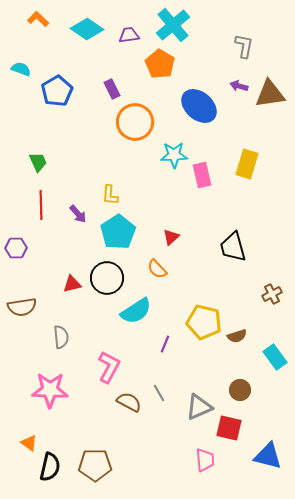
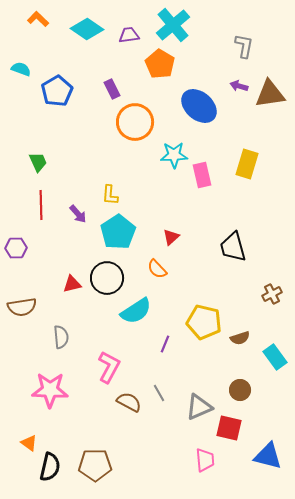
brown semicircle at (237, 336): moved 3 px right, 2 px down
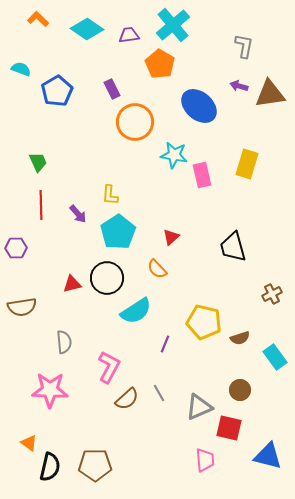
cyan star at (174, 155): rotated 12 degrees clockwise
gray semicircle at (61, 337): moved 3 px right, 5 px down
brown semicircle at (129, 402): moved 2 px left, 3 px up; rotated 110 degrees clockwise
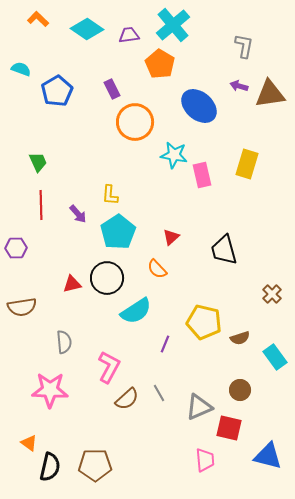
black trapezoid at (233, 247): moved 9 px left, 3 px down
brown cross at (272, 294): rotated 18 degrees counterclockwise
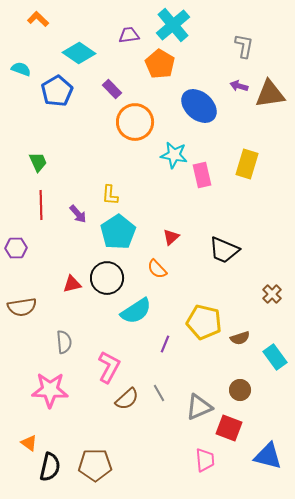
cyan diamond at (87, 29): moved 8 px left, 24 px down
purple rectangle at (112, 89): rotated 18 degrees counterclockwise
black trapezoid at (224, 250): rotated 52 degrees counterclockwise
red square at (229, 428): rotated 8 degrees clockwise
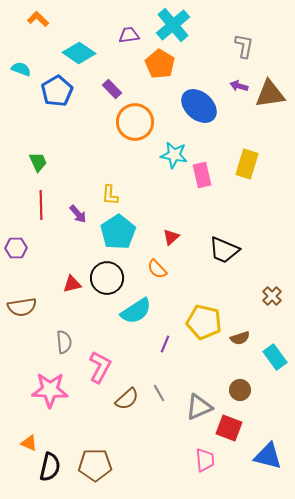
brown cross at (272, 294): moved 2 px down
pink L-shape at (109, 367): moved 9 px left
orange triangle at (29, 443): rotated 12 degrees counterclockwise
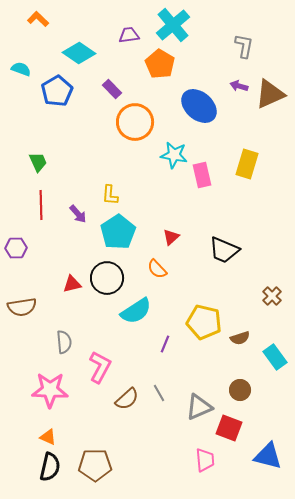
brown triangle at (270, 94): rotated 16 degrees counterclockwise
orange triangle at (29, 443): moved 19 px right, 6 px up
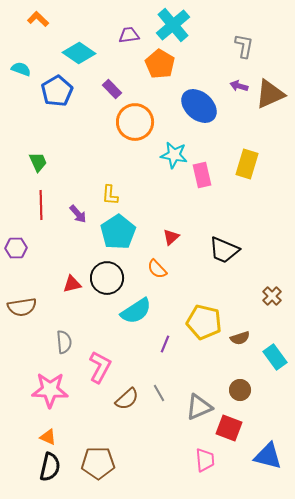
brown pentagon at (95, 465): moved 3 px right, 2 px up
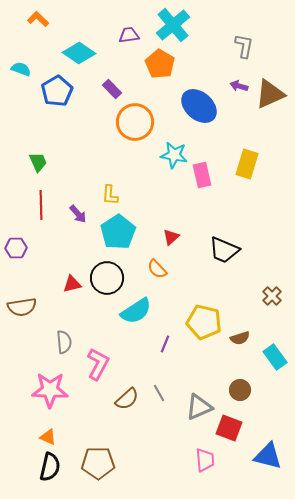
pink L-shape at (100, 367): moved 2 px left, 3 px up
